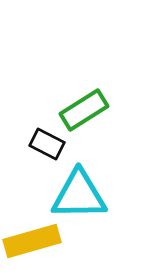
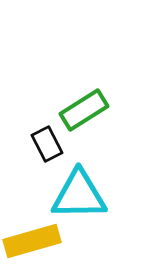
black rectangle: rotated 36 degrees clockwise
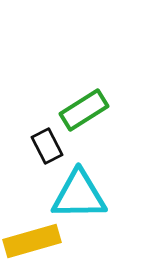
black rectangle: moved 2 px down
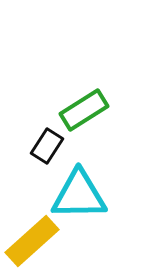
black rectangle: rotated 60 degrees clockwise
yellow rectangle: rotated 26 degrees counterclockwise
